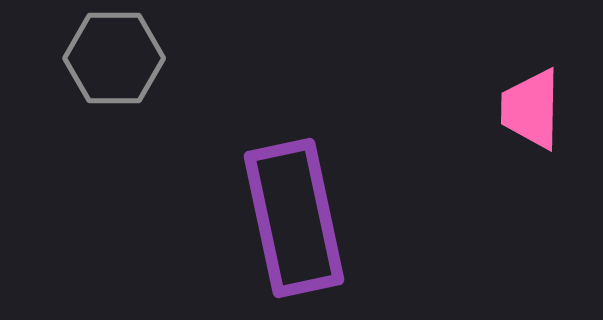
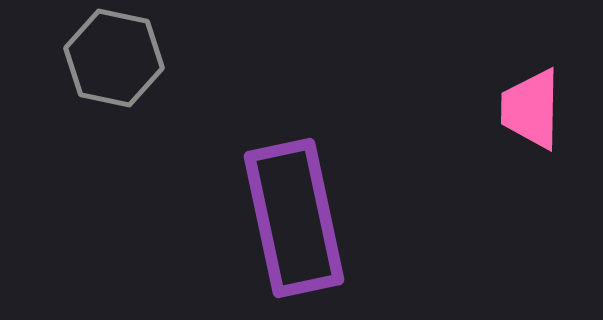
gray hexagon: rotated 12 degrees clockwise
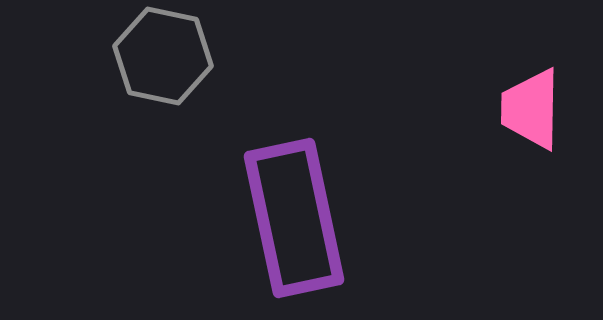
gray hexagon: moved 49 px right, 2 px up
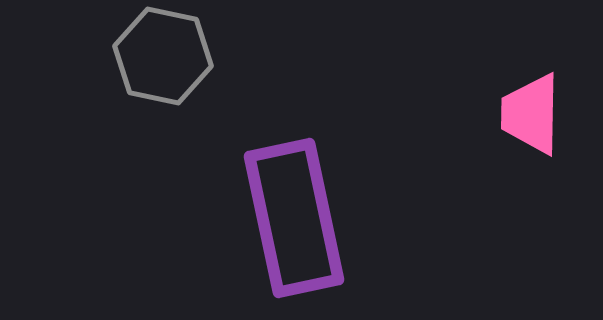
pink trapezoid: moved 5 px down
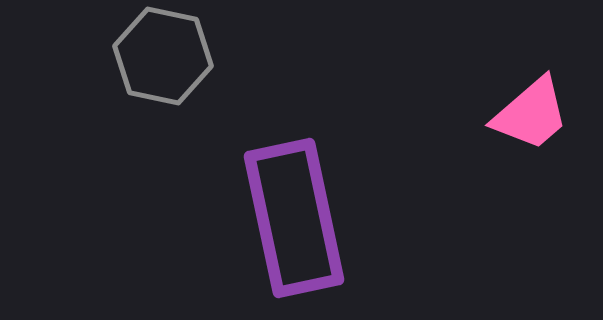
pink trapezoid: rotated 132 degrees counterclockwise
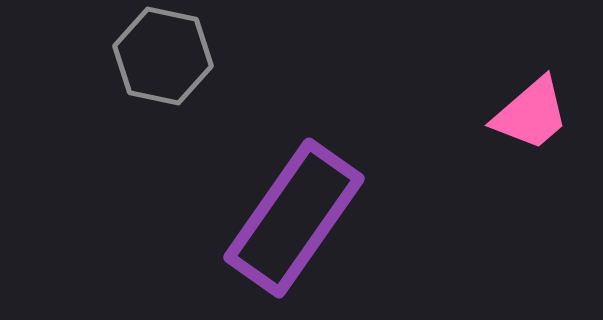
purple rectangle: rotated 47 degrees clockwise
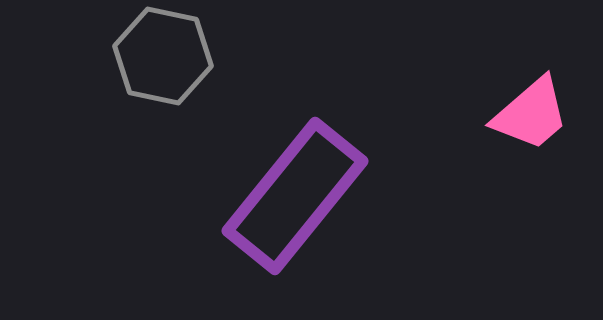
purple rectangle: moved 1 px right, 22 px up; rotated 4 degrees clockwise
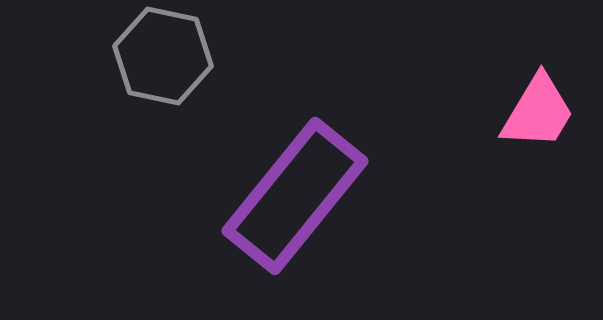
pink trapezoid: moved 7 px right, 2 px up; rotated 18 degrees counterclockwise
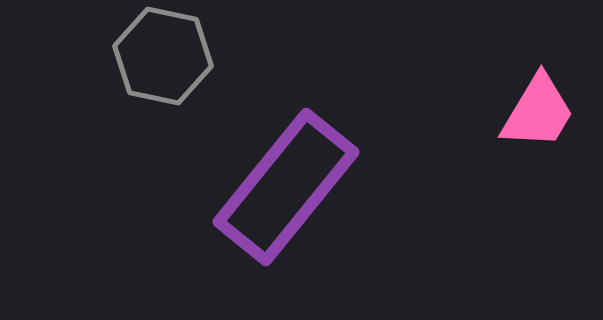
purple rectangle: moved 9 px left, 9 px up
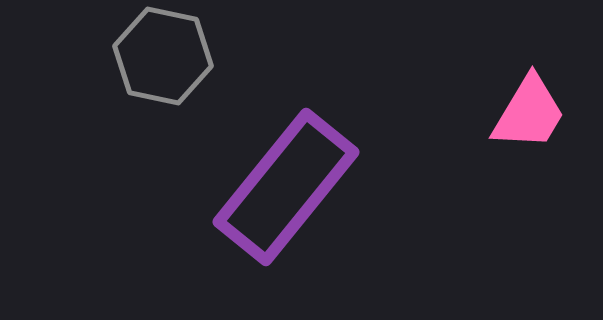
pink trapezoid: moved 9 px left, 1 px down
